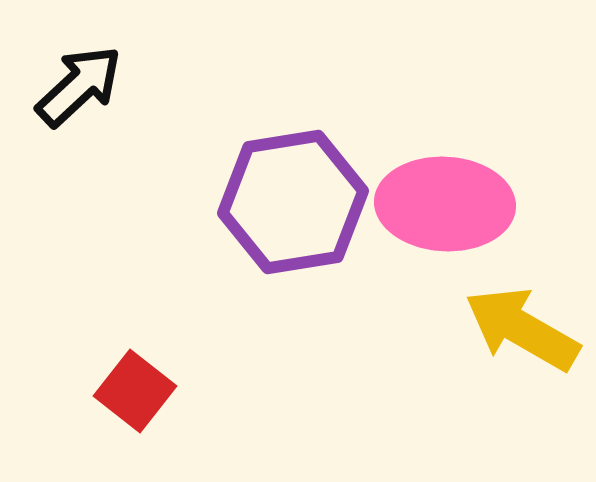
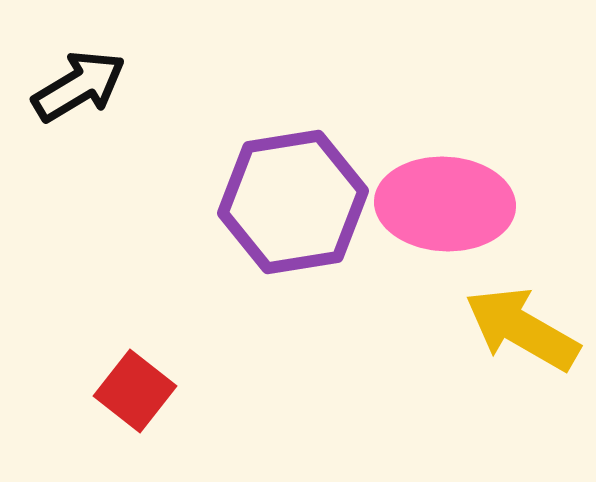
black arrow: rotated 12 degrees clockwise
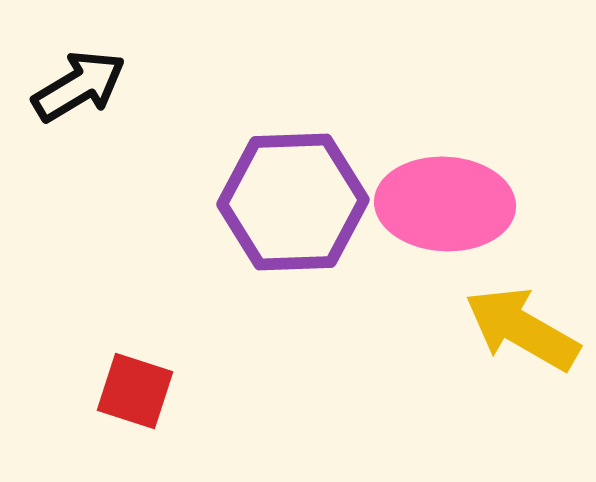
purple hexagon: rotated 7 degrees clockwise
red square: rotated 20 degrees counterclockwise
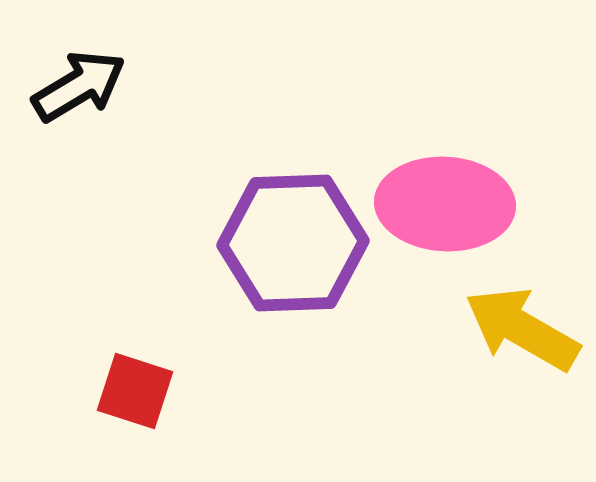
purple hexagon: moved 41 px down
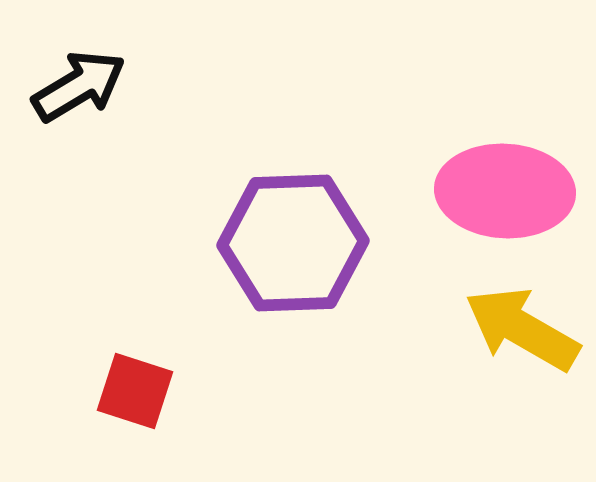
pink ellipse: moved 60 px right, 13 px up
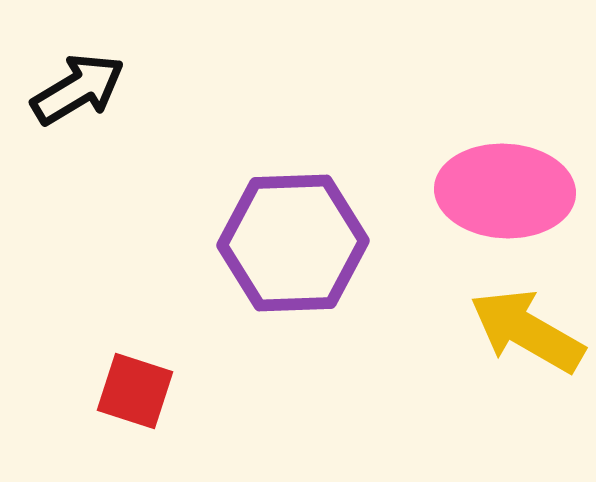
black arrow: moved 1 px left, 3 px down
yellow arrow: moved 5 px right, 2 px down
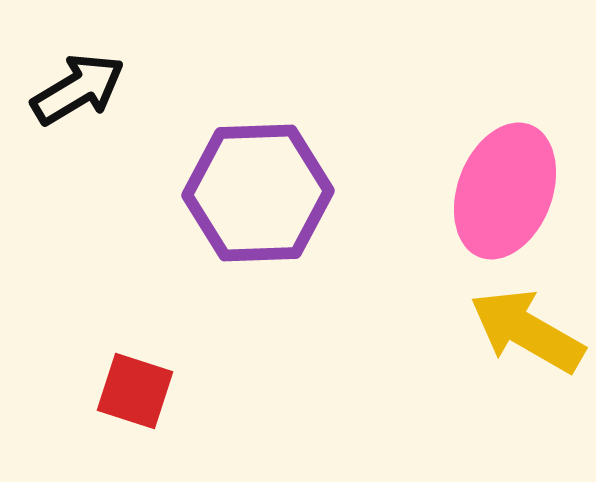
pink ellipse: rotated 72 degrees counterclockwise
purple hexagon: moved 35 px left, 50 px up
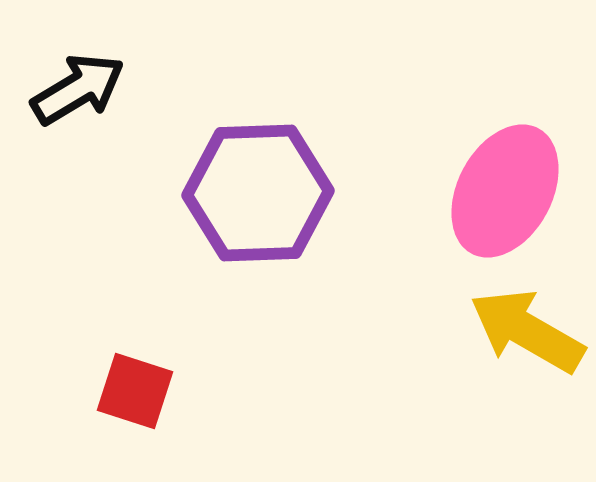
pink ellipse: rotated 7 degrees clockwise
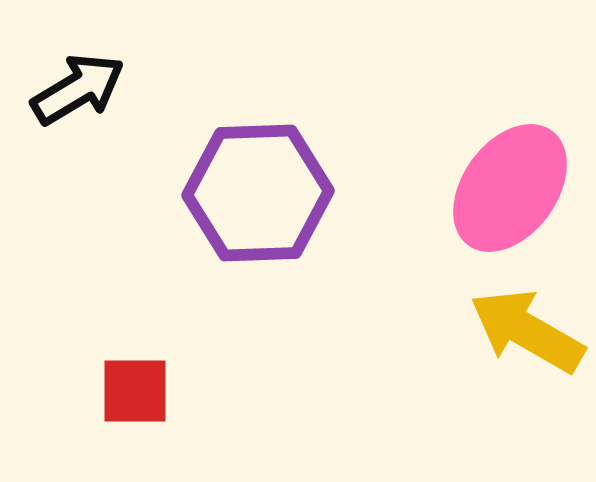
pink ellipse: moved 5 px right, 3 px up; rotated 8 degrees clockwise
red square: rotated 18 degrees counterclockwise
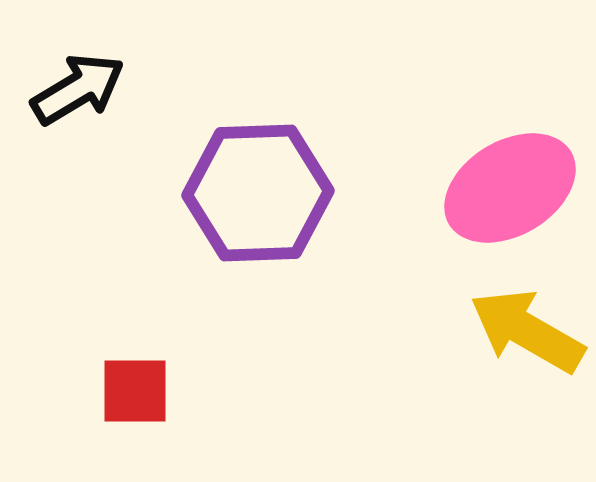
pink ellipse: rotated 23 degrees clockwise
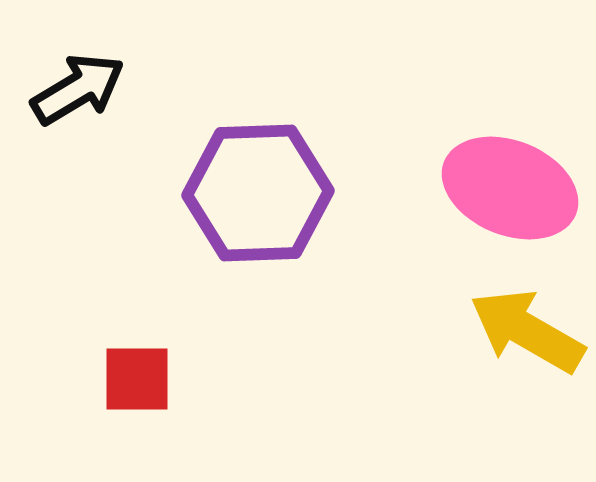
pink ellipse: rotated 53 degrees clockwise
red square: moved 2 px right, 12 px up
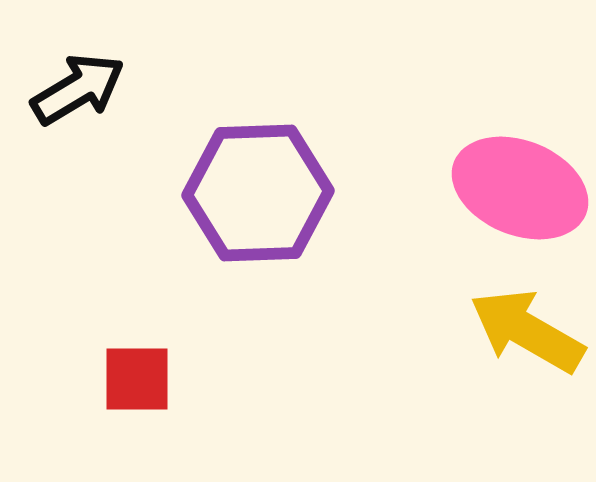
pink ellipse: moved 10 px right
